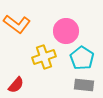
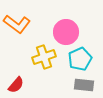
pink circle: moved 1 px down
cyan pentagon: moved 2 px left, 1 px down; rotated 15 degrees clockwise
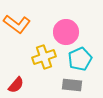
gray rectangle: moved 12 px left
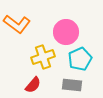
yellow cross: moved 1 px left
red semicircle: moved 17 px right
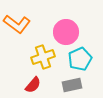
gray rectangle: rotated 18 degrees counterclockwise
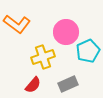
cyan pentagon: moved 8 px right, 8 px up
gray rectangle: moved 4 px left, 1 px up; rotated 12 degrees counterclockwise
